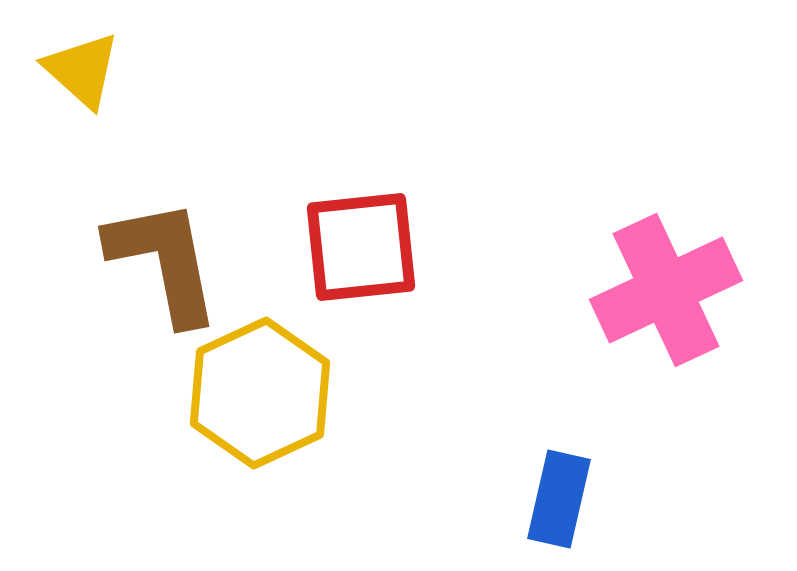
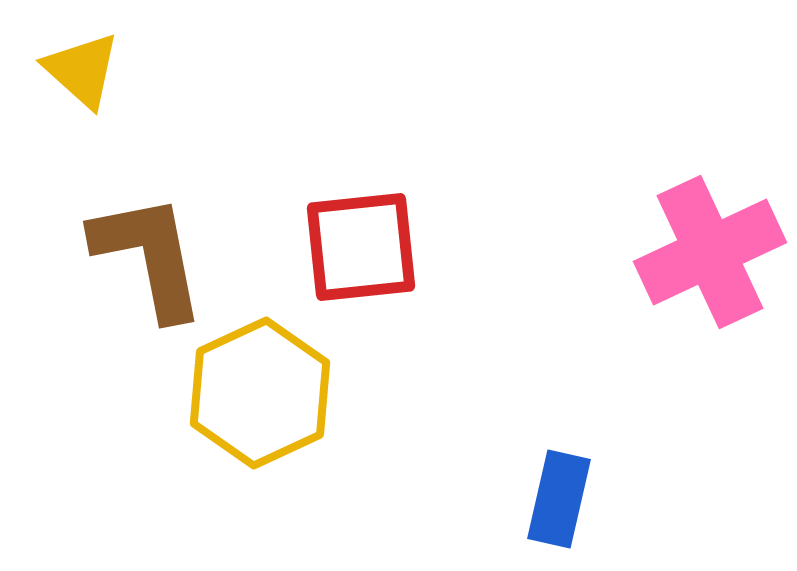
brown L-shape: moved 15 px left, 5 px up
pink cross: moved 44 px right, 38 px up
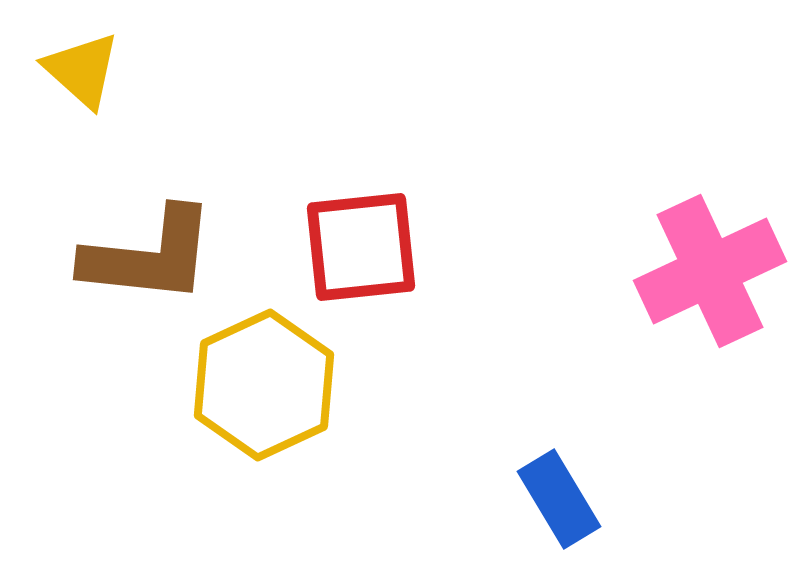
pink cross: moved 19 px down
brown L-shape: rotated 107 degrees clockwise
yellow hexagon: moved 4 px right, 8 px up
blue rectangle: rotated 44 degrees counterclockwise
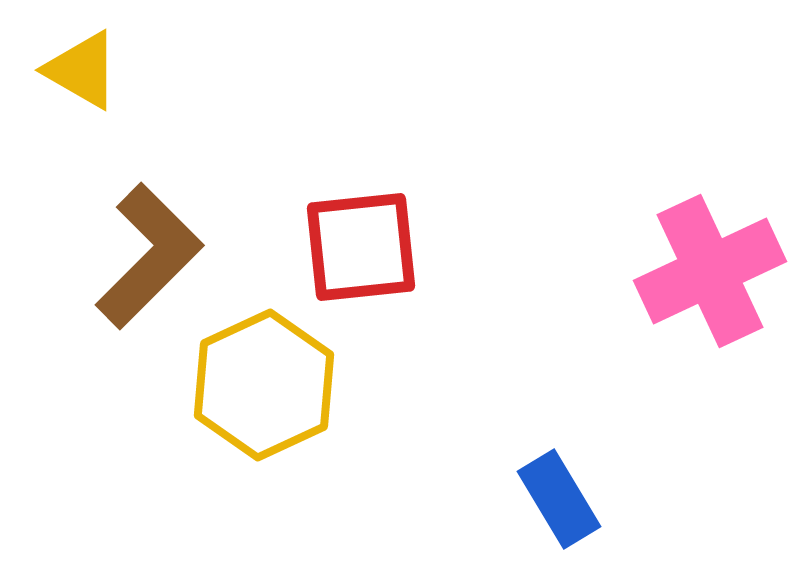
yellow triangle: rotated 12 degrees counterclockwise
brown L-shape: rotated 51 degrees counterclockwise
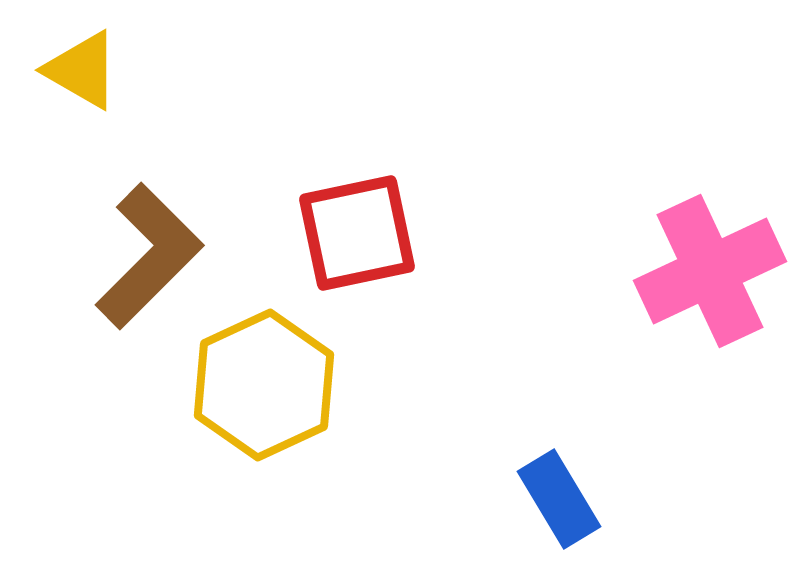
red square: moved 4 px left, 14 px up; rotated 6 degrees counterclockwise
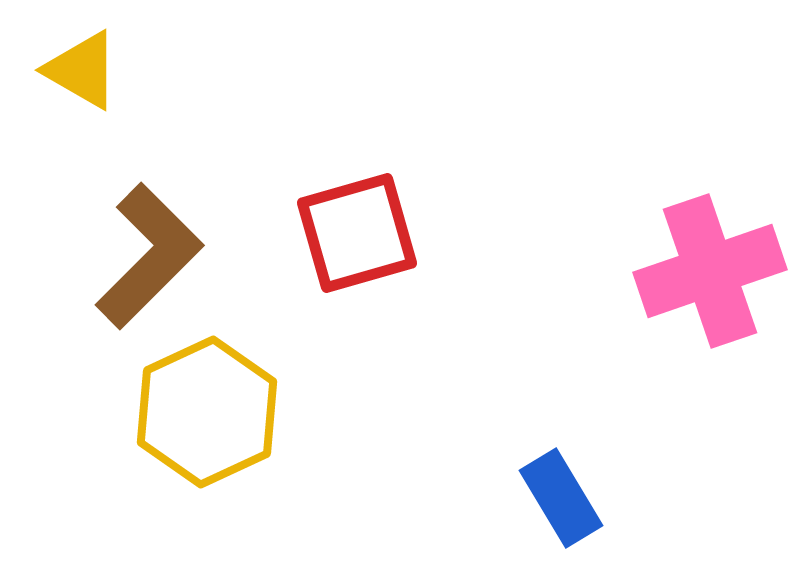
red square: rotated 4 degrees counterclockwise
pink cross: rotated 6 degrees clockwise
yellow hexagon: moved 57 px left, 27 px down
blue rectangle: moved 2 px right, 1 px up
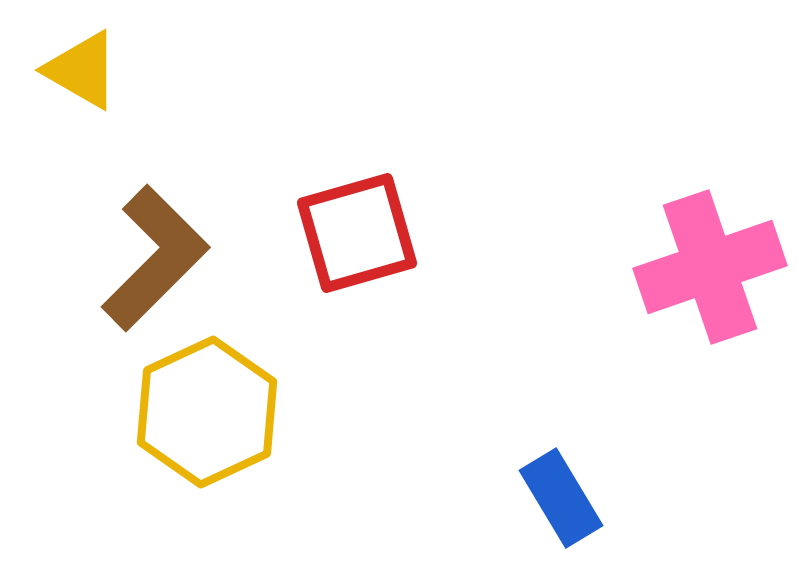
brown L-shape: moved 6 px right, 2 px down
pink cross: moved 4 px up
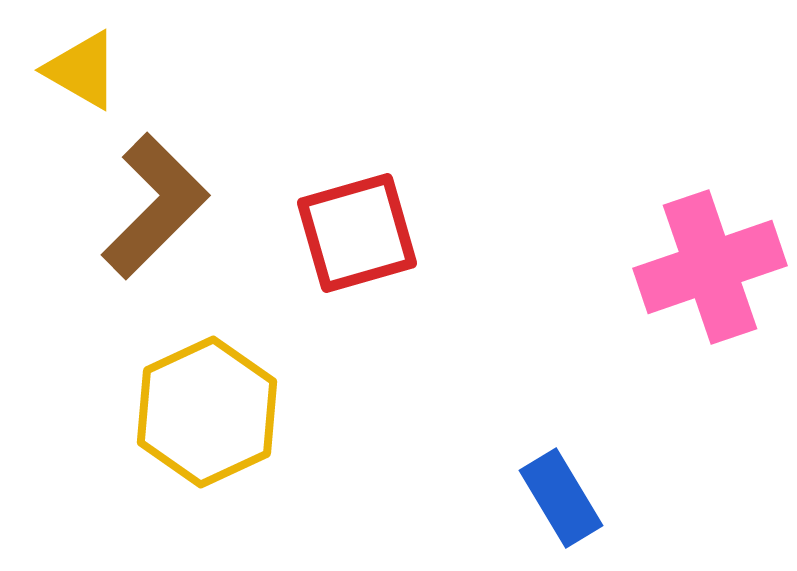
brown L-shape: moved 52 px up
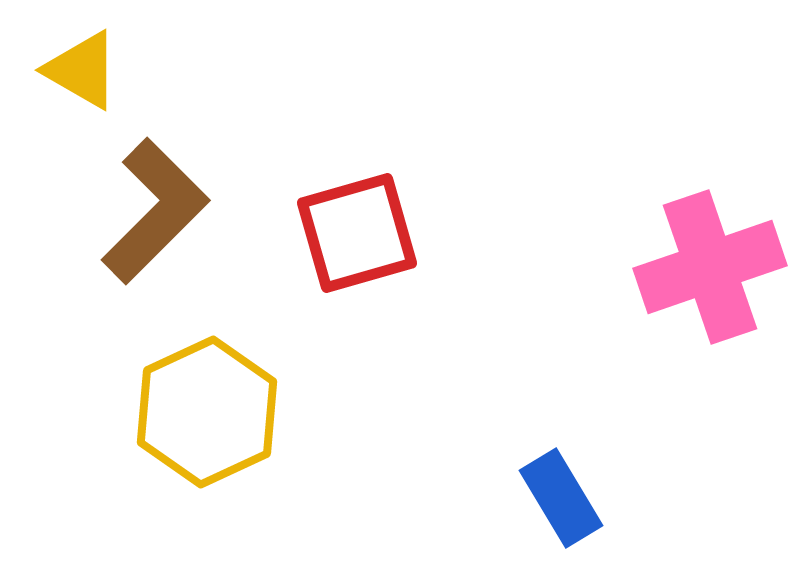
brown L-shape: moved 5 px down
